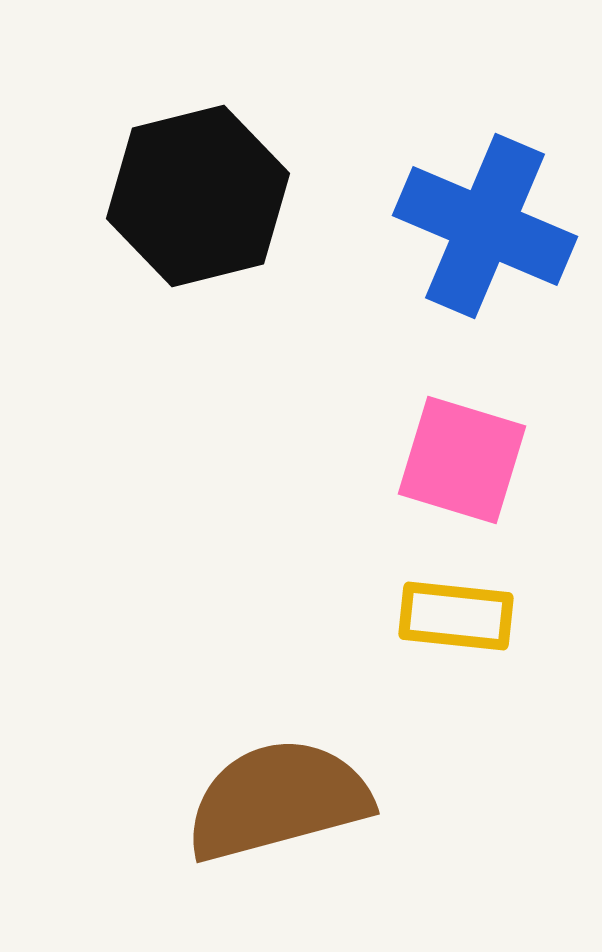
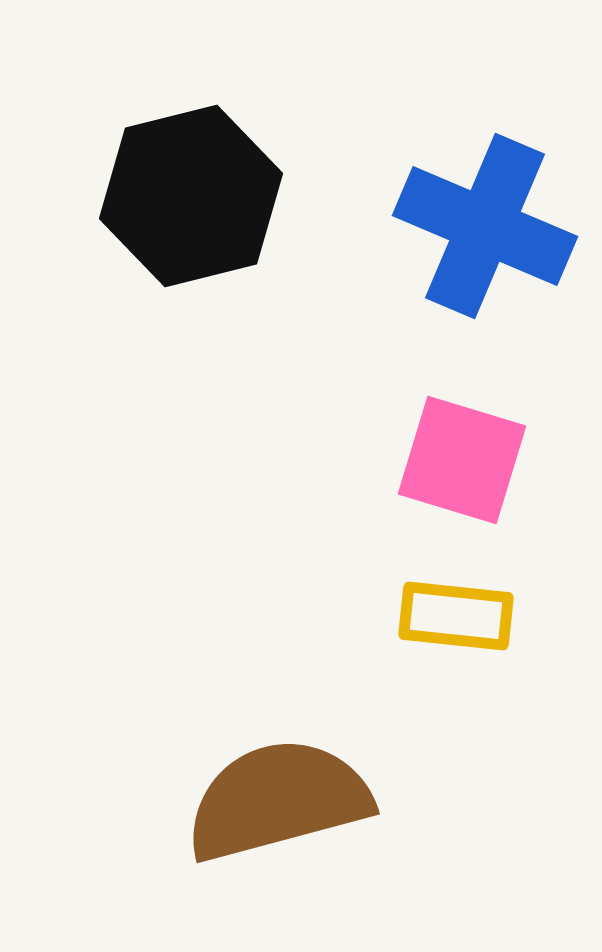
black hexagon: moved 7 px left
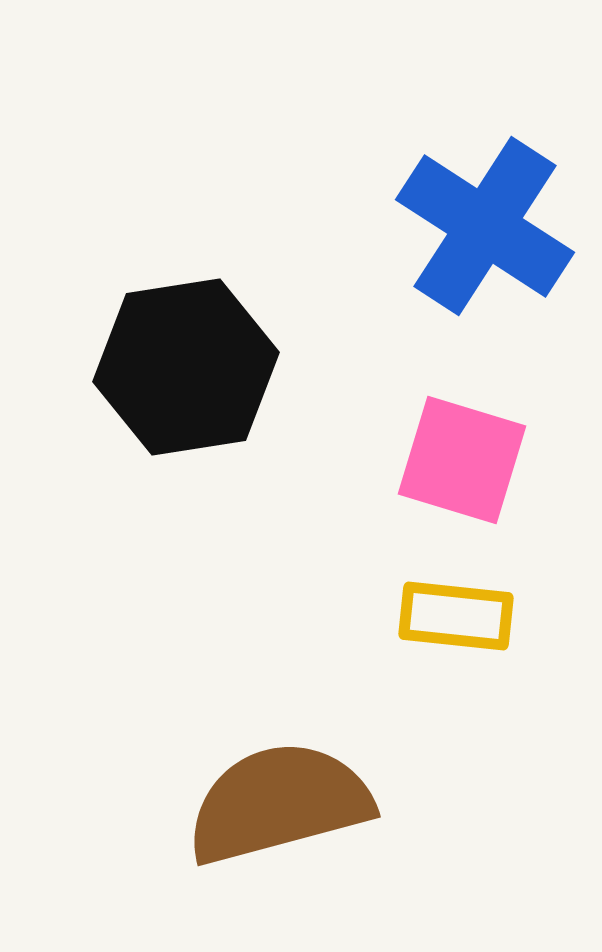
black hexagon: moved 5 px left, 171 px down; rotated 5 degrees clockwise
blue cross: rotated 10 degrees clockwise
brown semicircle: moved 1 px right, 3 px down
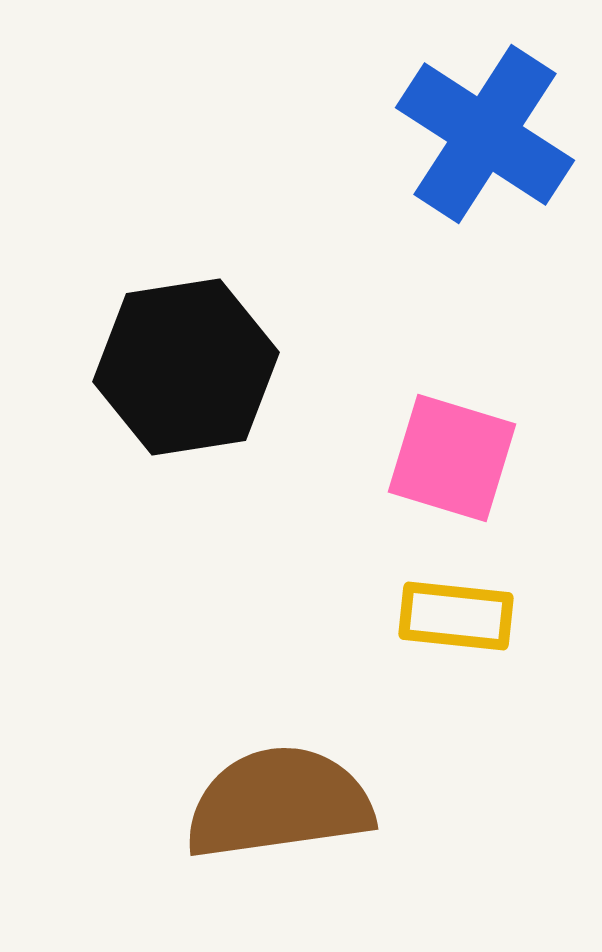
blue cross: moved 92 px up
pink square: moved 10 px left, 2 px up
brown semicircle: rotated 7 degrees clockwise
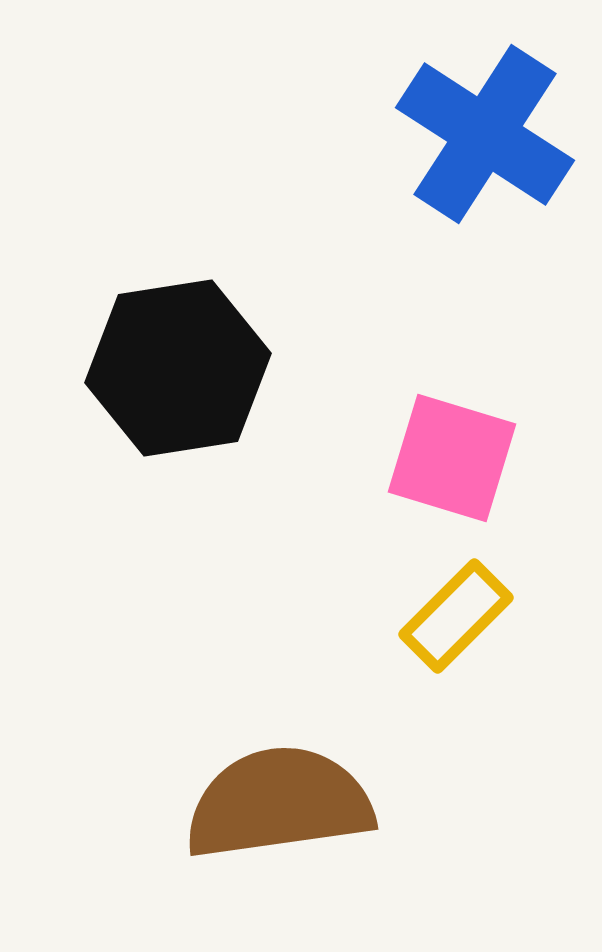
black hexagon: moved 8 px left, 1 px down
yellow rectangle: rotated 51 degrees counterclockwise
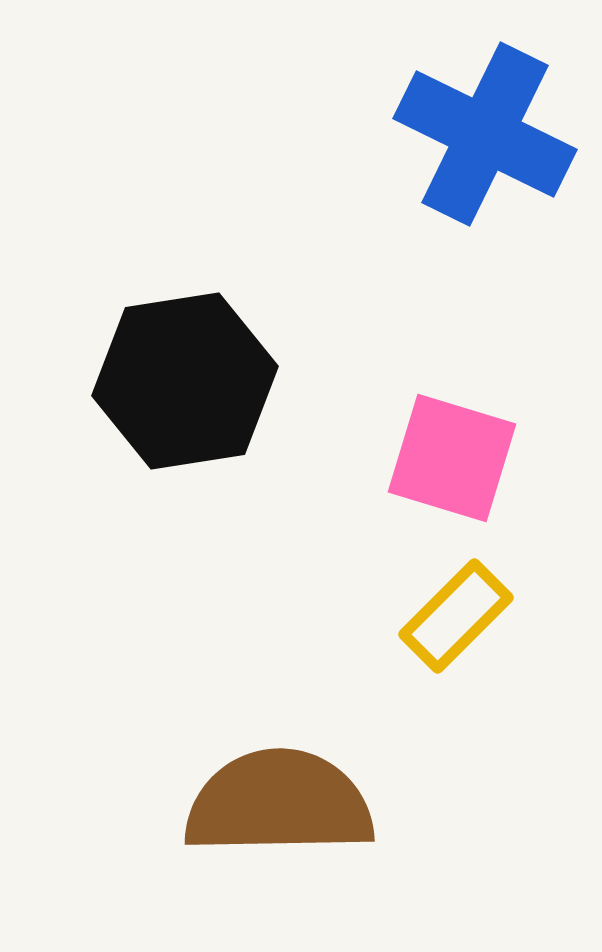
blue cross: rotated 7 degrees counterclockwise
black hexagon: moved 7 px right, 13 px down
brown semicircle: rotated 7 degrees clockwise
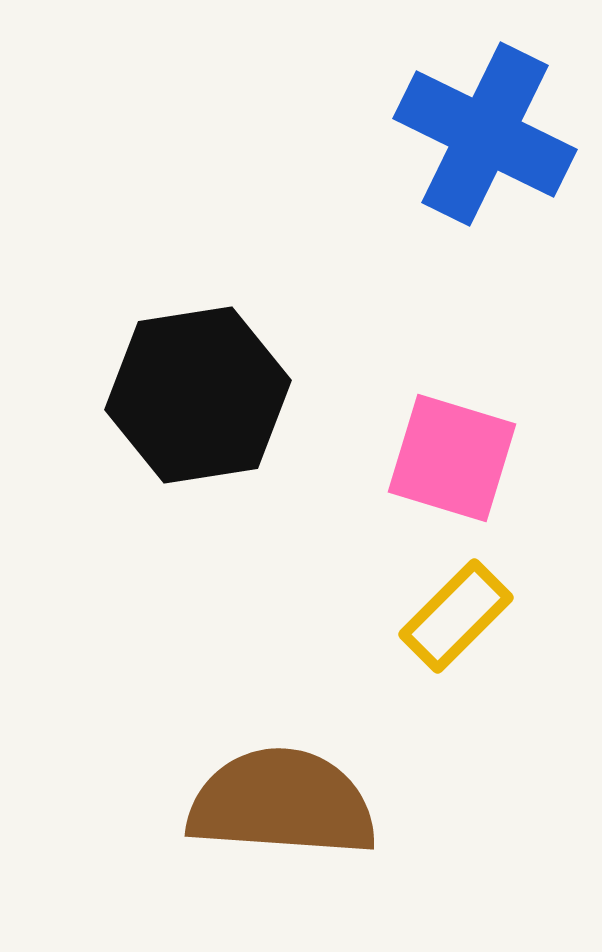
black hexagon: moved 13 px right, 14 px down
brown semicircle: moved 3 px right; rotated 5 degrees clockwise
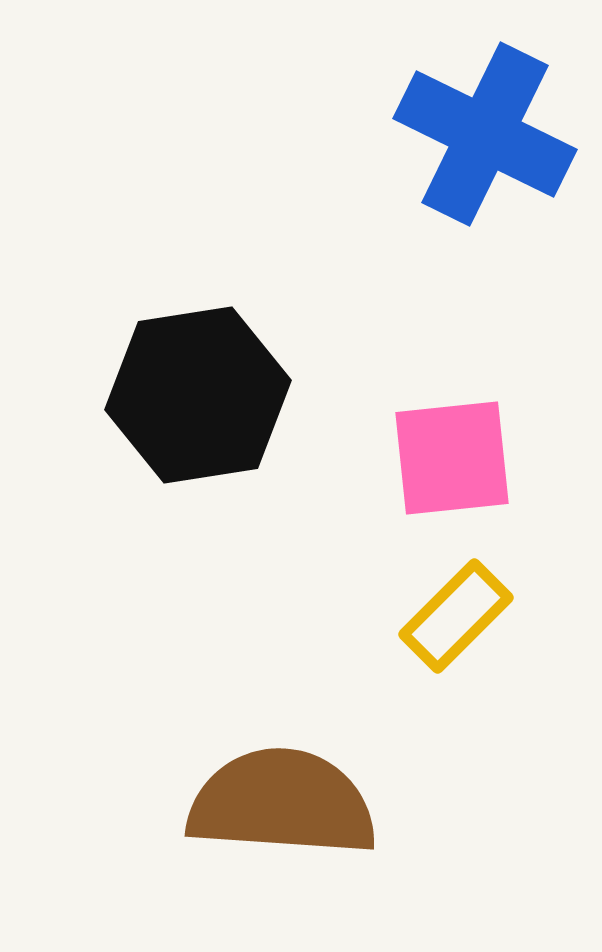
pink square: rotated 23 degrees counterclockwise
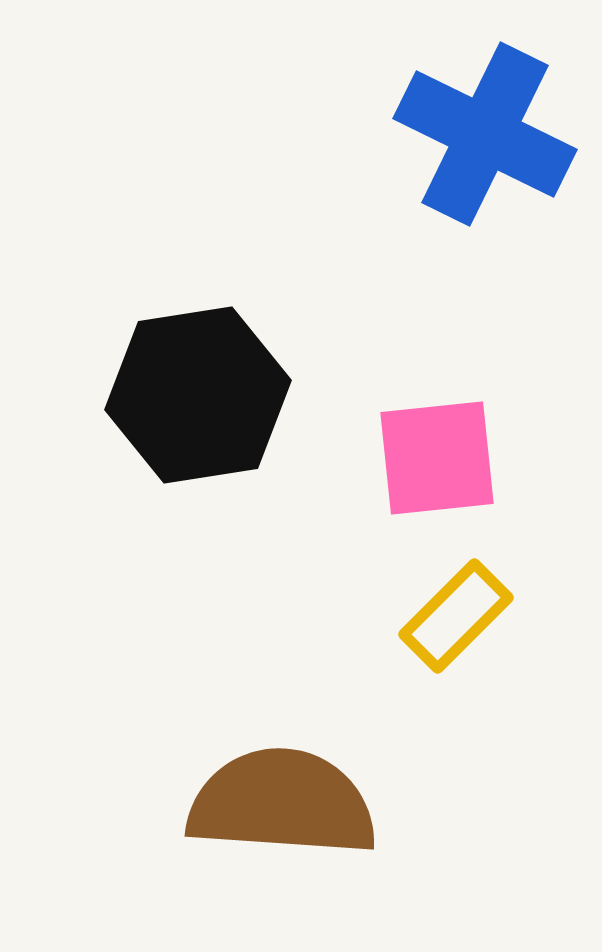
pink square: moved 15 px left
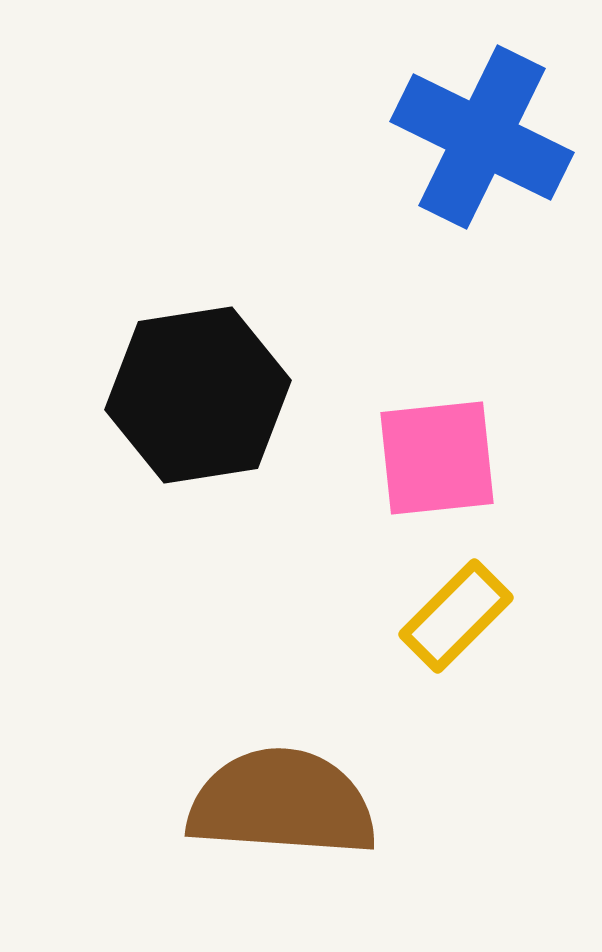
blue cross: moved 3 px left, 3 px down
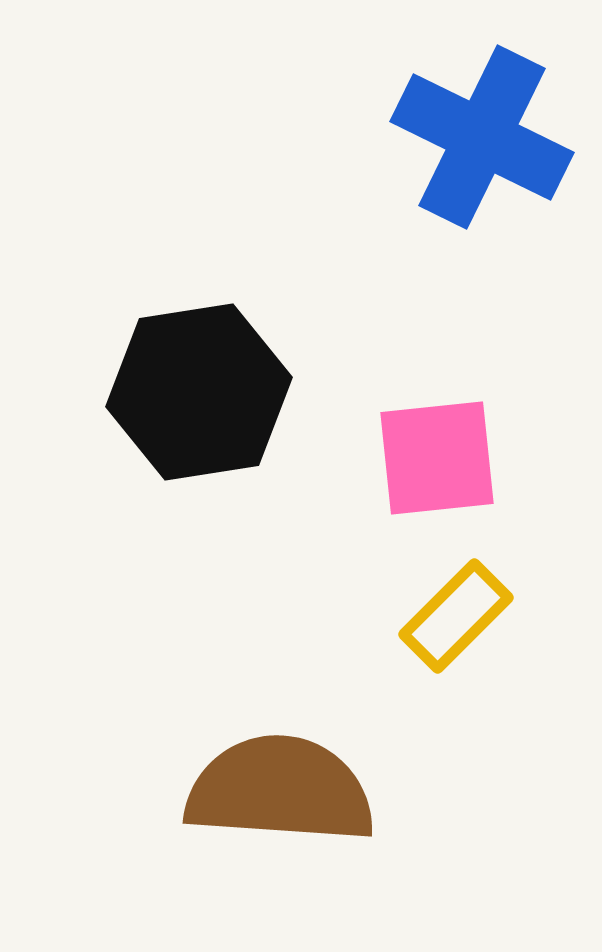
black hexagon: moved 1 px right, 3 px up
brown semicircle: moved 2 px left, 13 px up
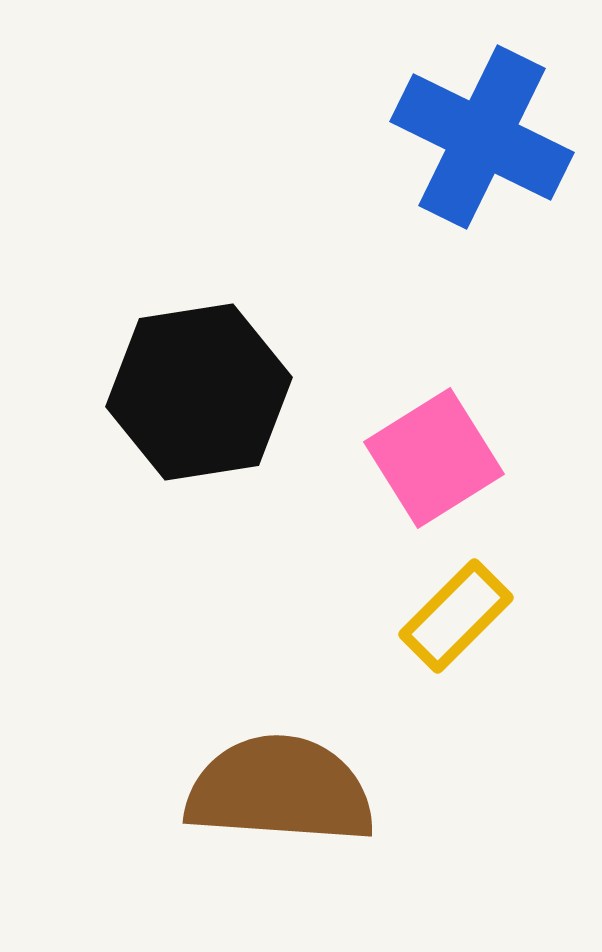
pink square: moved 3 px left; rotated 26 degrees counterclockwise
